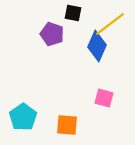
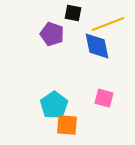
yellow line: moved 2 px left; rotated 16 degrees clockwise
blue diamond: rotated 36 degrees counterclockwise
cyan pentagon: moved 31 px right, 12 px up
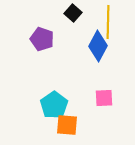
black square: rotated 30 degrees clockwise
yellow line: moved 2 px up; rotated 68 degrees counterclockwise
purple pentagon: moved 10 px left, 5 px down
blue diamond: moved 1 px right; rotated 40 degrees clockwise
pink square: rotated 18 degrees counterclockwise
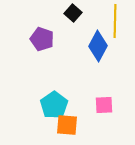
yellow line: moved 7 px right, 1 px up
pink square: moved 7 px down
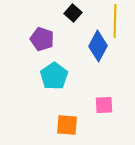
cyan pentagon: moved 29 px up
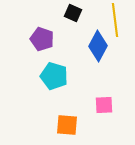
black square: rotated 18 degrees counterclockwise
yellow line: moved 1 px up; rotated 8 degrees counterclockwise
cyan pentagon: rotated 20 degrees counterclockwise
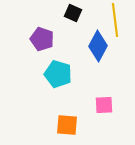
cyan pentagon: moved 4 px right, 2 px up
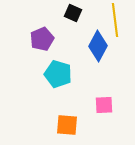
purple pentagon: rotated 30 degrees clockwise
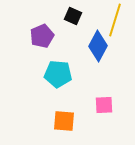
black square: moved 3 px down
yellow line: rotated 24 degrees clockwise
purple pentagon: moved 3 px up
cyan pentagon: rotated 12 degrees counterclockwise
orange square: moved 3 px left, 4 px up
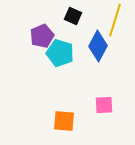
cyan pentagon: moved 2 px right, 21 px up; rotated 12 degrees clockwise
